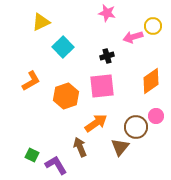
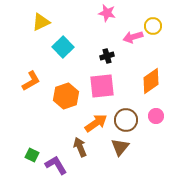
brown circle: moved 10 px left, 7 px up
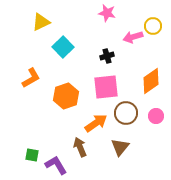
orange L-shape: moved 3 px up
pink square: moved 4 px right, 1 px down
brown circle: moved 7 px up
green square: rotated 16 degrees counterclockwise
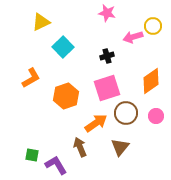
pink square: moved 1 px right, 1 px down; rotated 12 degrees counterclockwise
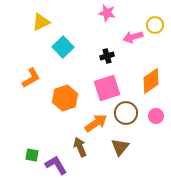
yellow circle: moved 2 px right, 1 px up
orange hexagon: moved 1 px left, 2 px down
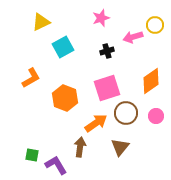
pink star: moved 6 px left, 5 px down; rotated 30 degrees counterclockwise
cyan square: rotated 15 degrees clockwise
black cross: moved 5 px up
orange hexagon: rotated 20 degrees counterclockwise
brown arrow: rotated 30 degrees clockwise
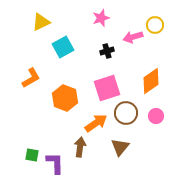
purple L-shape: moved 1 px left, 2 px up; rotated 30 degrees clockwise
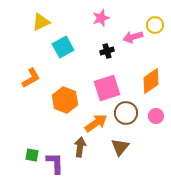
orange hexagon: moved 2 px down
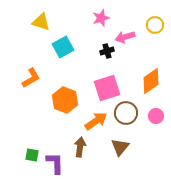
yellow triangle: rotated 42 degrees clockwise
pink arrow: moved 8 px left
orange arrow: moved 2 px up
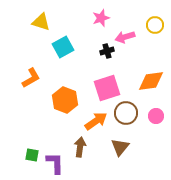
orange diamond: rotated 28 degrees clockwise
